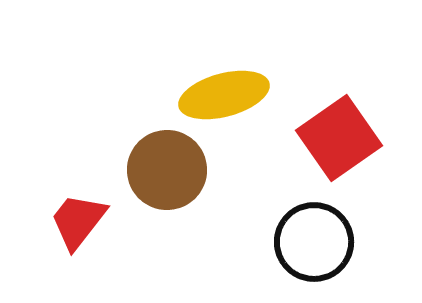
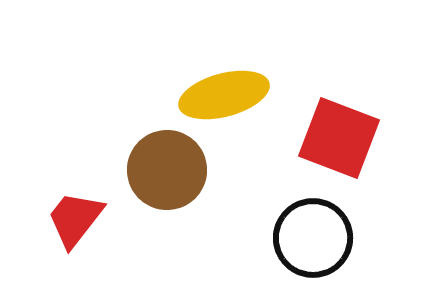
red square: rotated 34 degrees counterclockwise
red trapezoid: moved 3 px left, 2 px up
black circle: moved 1 px left, 4 px up
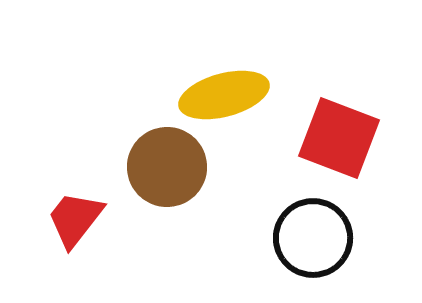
brown circle: moved 3 px up
